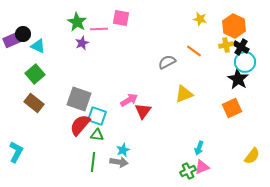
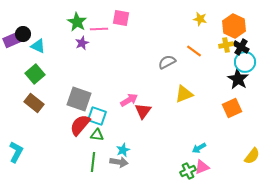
cyan arrow: rotated 40 degrees clockwise
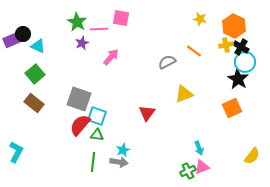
pink arrow: moved 18 px left, 43 px up; rotated 18 degrees counterclockwise
red triangle: moved 4 px right, 2 px down
cyan arrow: rotated 80 degrees counterclockwise
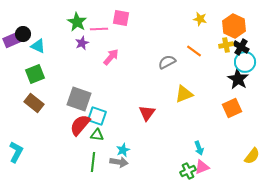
green square: rotated 18 degrees clockwise
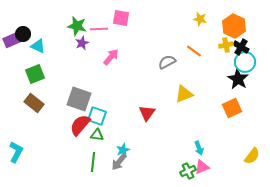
green star: moved 4 px down; rotated 18 degrees counterclockwise
gray arrow: rotated 120 degrees clockwise
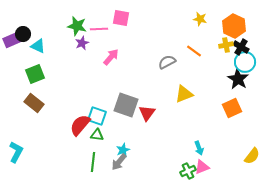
gray square: moved 47 px right, 6 px down
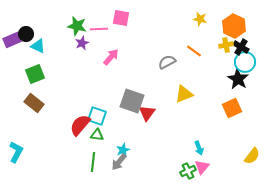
black circle: moved 3 px right
gray square: moved 6 px right, 4 px up
pink triangle: rotated 28 degrees counterclockwise
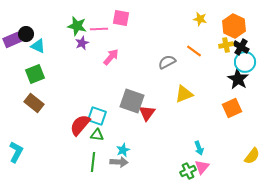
gray arrow: rotated 126 degrees counterclockwise
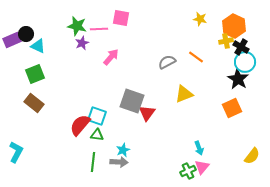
yellow cross: moved 4 px up
orange line: moved 2 px right, 6 px down
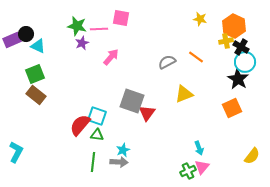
brown rectangle: moved 2 px right, 8 px up
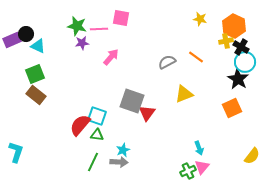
purple star: rotated 16 degrees clockwise
cyan L-shape: rotated 10 degrees counterclockwise
green line: rotated 18 degrees clockwise
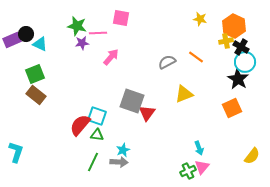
pink line: moved 1 px left, 4 px down
cyan triangle: moved 2 px right, 2 px up
